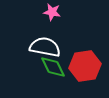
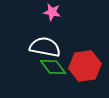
green diamond: rotated 12 degrees counterclockwise
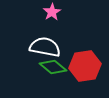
pink star: rotated 30 degrees clockwise
green diamond: rotated 12 degrees counterclockwise
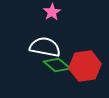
green diamond: moved 4 px right, 2 px up
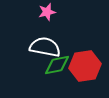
pink star: moved 5 px left; rotated 18 degrees clockwise
green diamond: rotated 52 degrees counterclockwise
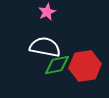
pink star: rotated 12 degrees counterclockwise
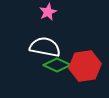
pink star: moved 1 px right
green diamond: rotated 36 degrees clockwise
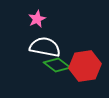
pink star: moved 11 px left, 7 px down
green diamond: rotated 12 degrees clockwise
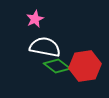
pink star: moved 2 px left
green diamond: moved 1 px down
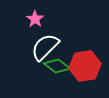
pink star: rotated 12 degrees counterclockwise
white semicircle: rotated 56 degrees counterclockwise
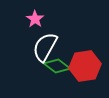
white semicircle: rotated 16 degrees counterclockwise
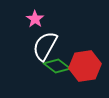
white semicircle: moved 1 px up
